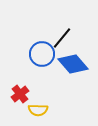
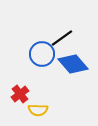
black line: rotated 15 degrees clockwise
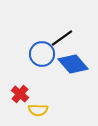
red cross: rotated 12 degrees counterclockwise
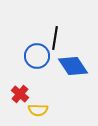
black line: moved 7 px left; rotated 45 degrees counterclockwise
blue circle: moved 5 px left, 2 px down
blue diamond: moved 2 px down; rotated 8 degrees clockwise
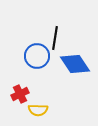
blue diamond: moved 2 px right, 2 px up
red cross: rotated 24 degrees clockwise
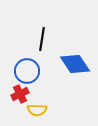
black line: moved 13 px left, 1 px down
blue circle: moved 10 px left, 15 px down
yellow semicircle: moved 1 px left
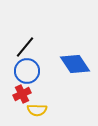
black line: moved 17 px left, 8 px down; rotated 30 degrees clockwise
red cross: moved 2 px right
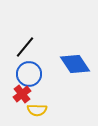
blue circle: moved 2 px right, 3 px down
red cross: rotated 12 degrees counterclockwise
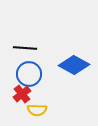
black line: moved 1 px down; rotated 55 degrees clockwise
blue diamond: moved 1 px left, 1 px down; rotated 28 degrees counterclockwise
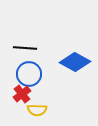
blue diamond: moved 1 px right, 3 px up
